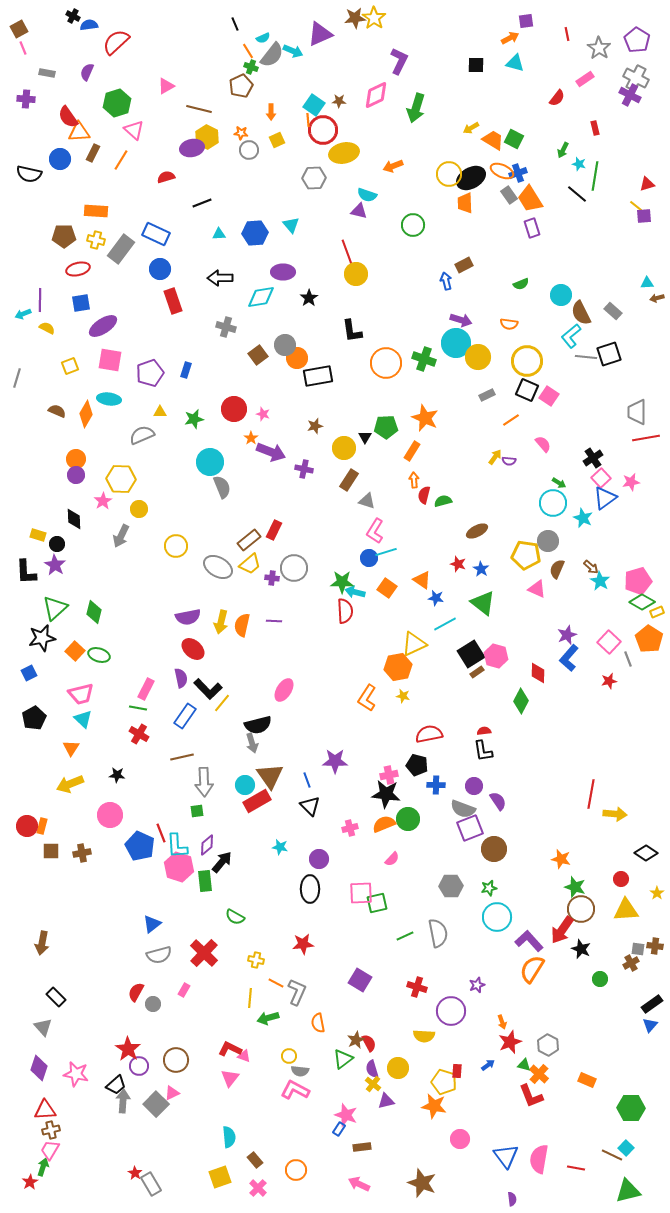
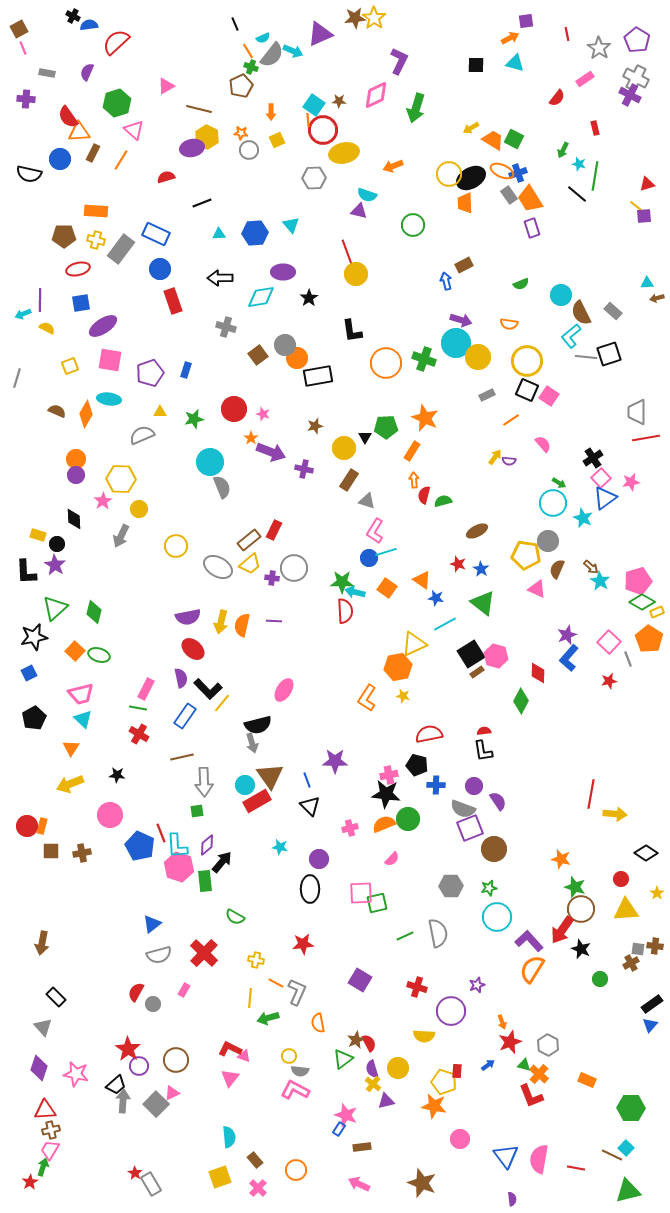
black star at (42, 638): moved 8 px left, 1 px up
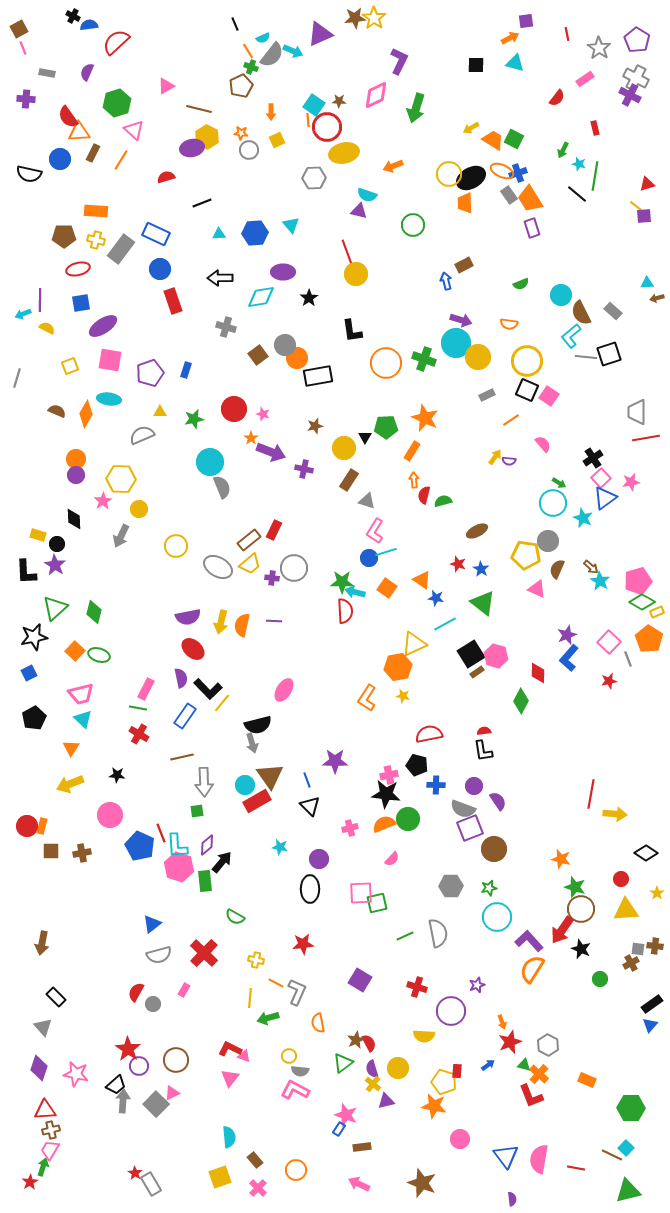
red circle at (323, 130): moved 4 px right, 3 px up
green triangle at (343, 1059): moved 4 px down
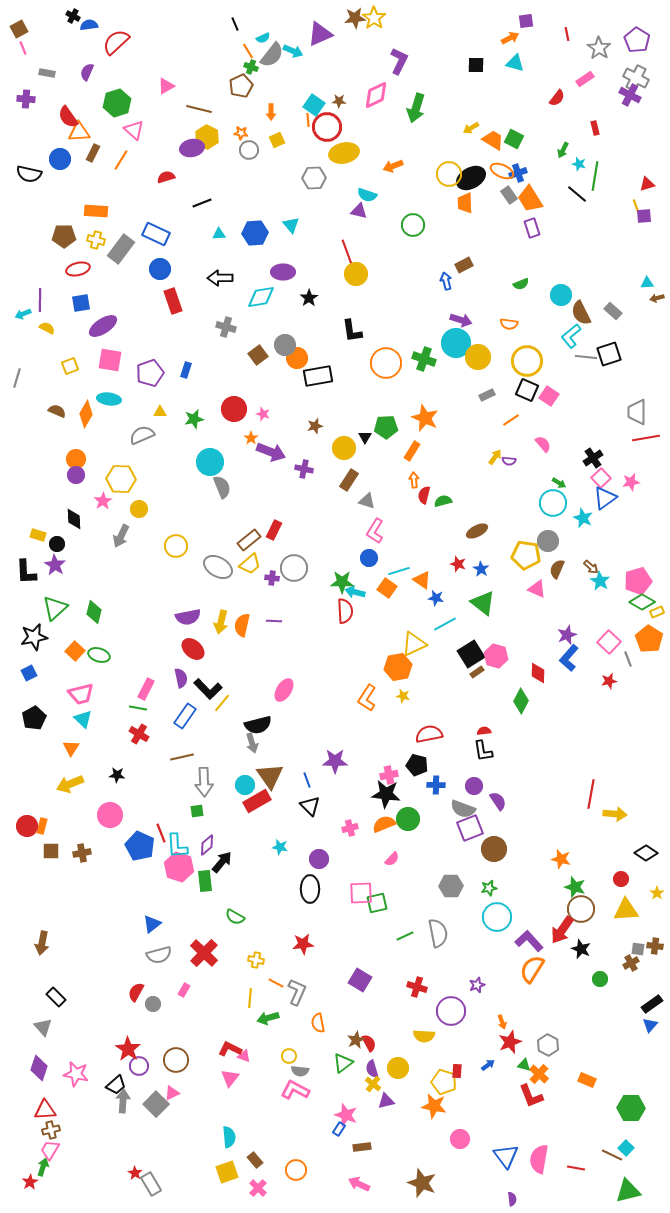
yellow line at (636, 206): rotated 32 degrees clockwise
cyan line at (386, 552): moved 13 px right, 19 px down
yellow square at (220, 1177): moved 7 px right, 5 px up
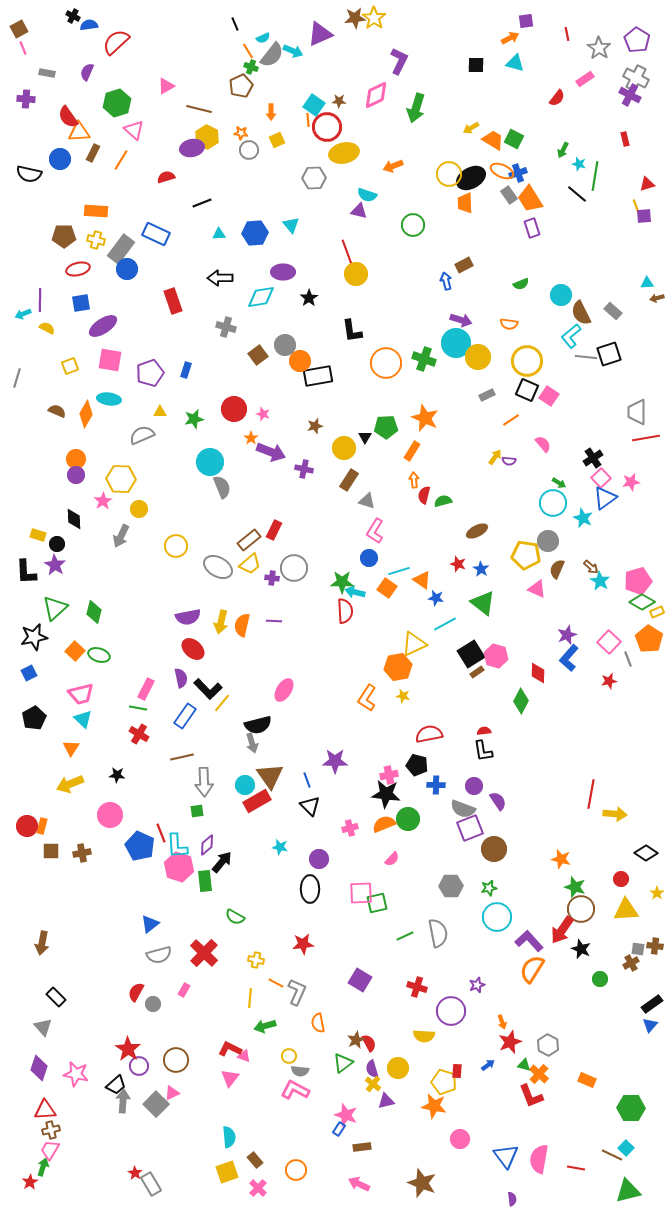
red rectangle at (595, 128): moved 30 px right, 11 px down
blue circle at (160, 269): moved 33 px left
orange circle at (297, 358): moved 3 px right, 3 px down
blue triangle at (152, 924): moved 2 px left
green arrow at (268, 1018): moved 3 px left, 8 px down
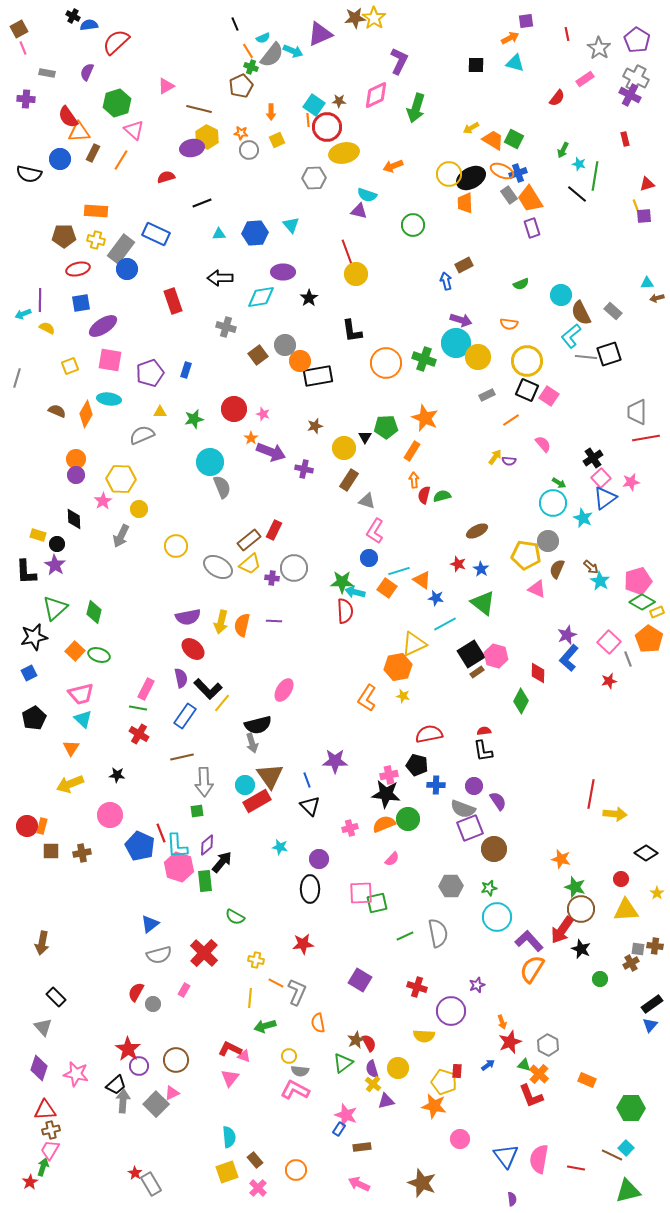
green semicircle at (443, 501): moved 1 px left, 5 px up
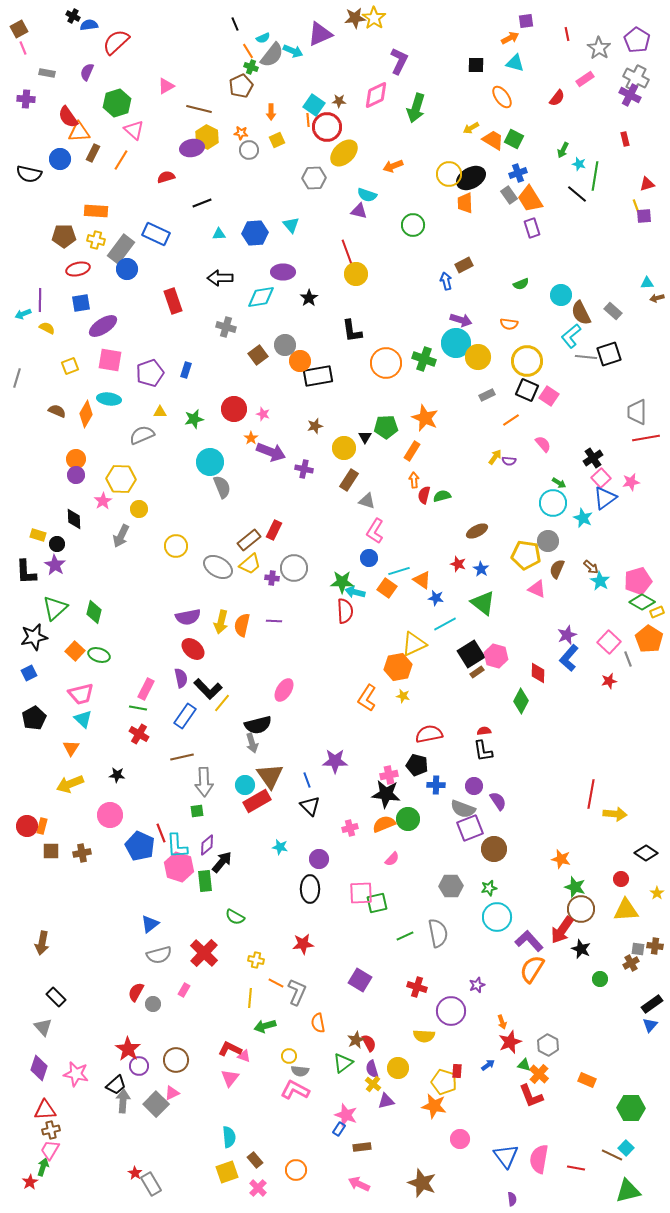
yellow ellipse at (344, 153): rotated 32 degrees counterclockwise
orange ellipse at (502, 171): moved 74 px up; rotated 30 degrees clockwise
